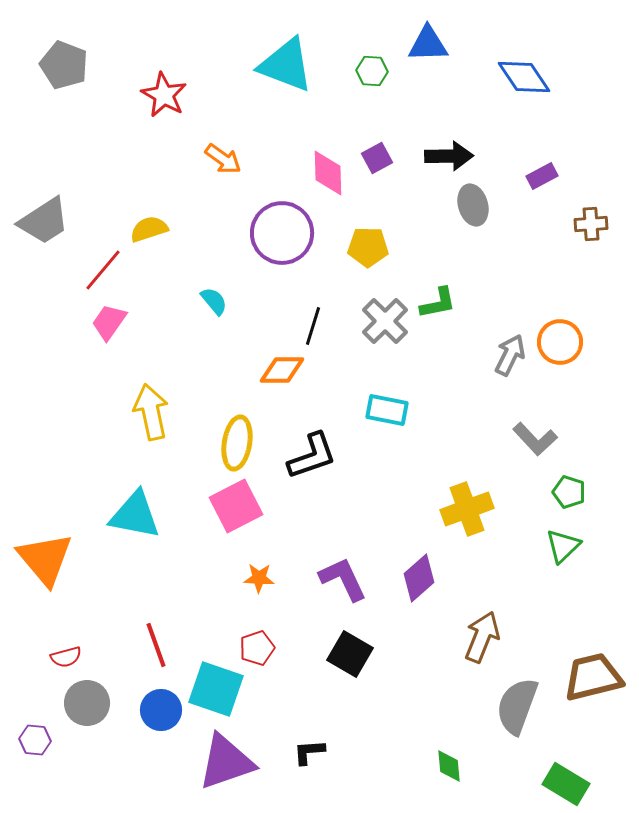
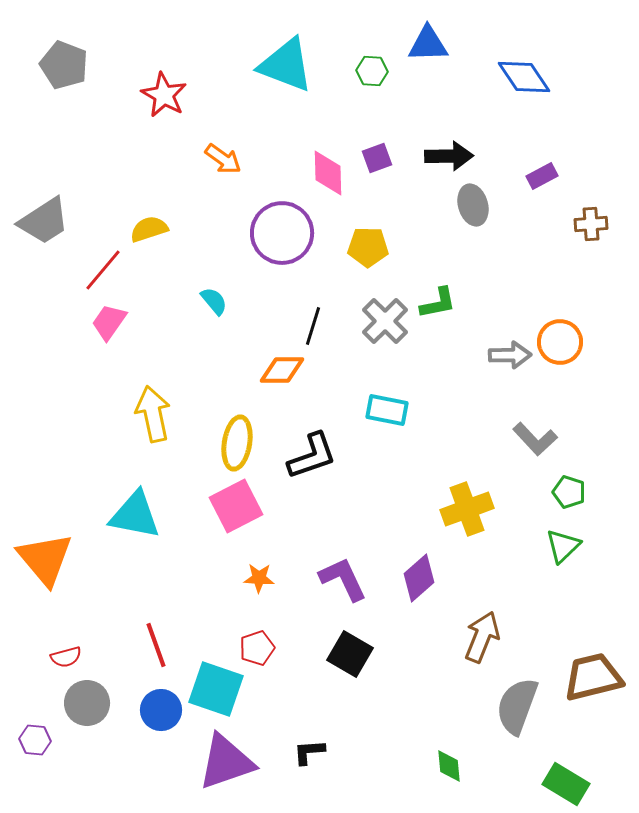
purple square at (377, 158): rotated 8 degrees clockwise
gray arrow at (510, 355): rotated 63 degrees clockwise
yellow arrow at (151, 412): moved 2 px right, 2 px down
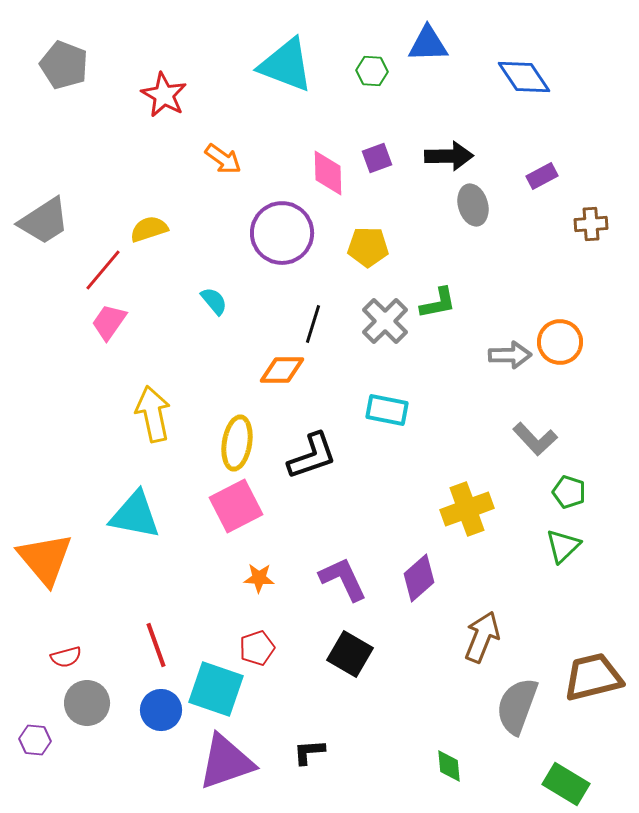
black line at (313, 326): moved 2 px up
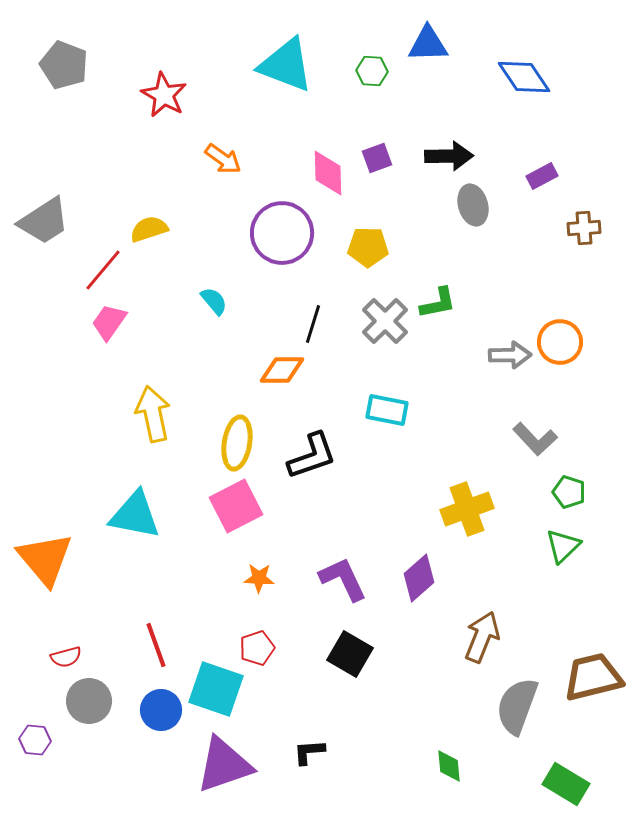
brown cross at (591, 224): moved 7 px left, 4 px down
gray circle at (87, 703): moved 2 px right, 2 px up
purple triangle at (226, 762): moved 2 px left, 3 px down
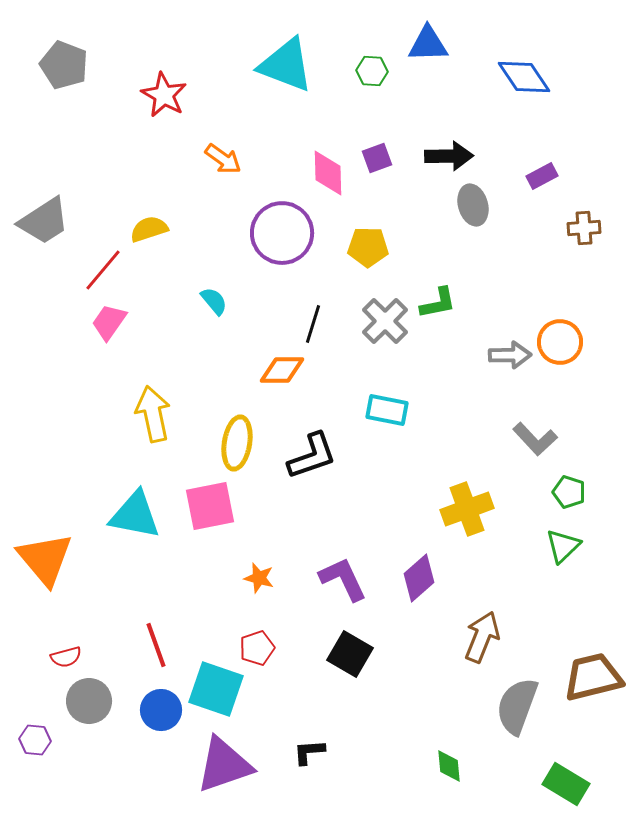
pink square at (236, 506): moved 26 px left; rotated 16 degrees clockwise
orange star at (259, 578): rotated 12 degrees clockwise
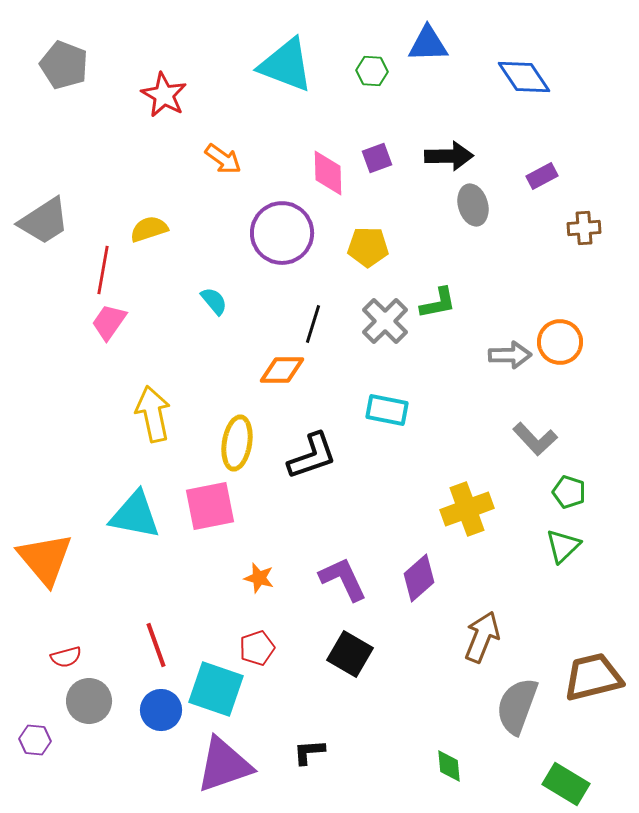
red line at (103, 270): rotated 30 degrees counterclockwise
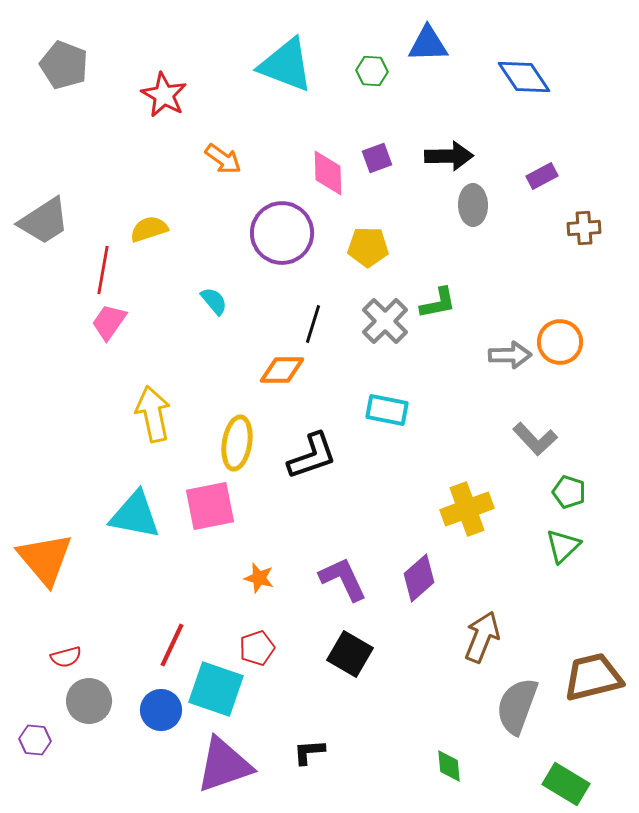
gray ellipse at (473, 205): rotated 15 degrees clockwise
red line at (156, 645): moved 16 px right; rotated 45 degrees clockwise
